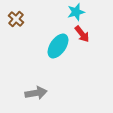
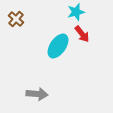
gray arrow: moved 1 px right, 1 px down; rotated 15 degrees clockwise
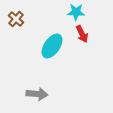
cyan star: rotated 18 degrees clockwise
red arrow: rotated 12 degrees clockwise
cyan ellipse: moved 6 px left
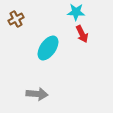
brown cross: rotated 21 degrees clockwise
cyan ellipse: moved 4 px left, 2 px down
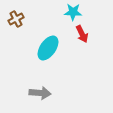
cyan star: moved 3 px left
gray arrow: moved 3 px right, 1 px up
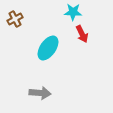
brown cross: moved 1 px left
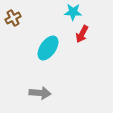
brown cross: moved 2 px left, 1 px up
red arrow: rotated 54 degrees clockwise
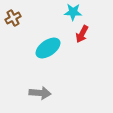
cyan ellipse: rotated 20 degrees clockwise
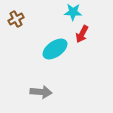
brown cross: moved 3 px right, 1 px down
cyan ellipse: moved 7 px right, 1 px down
gray arrow: moved 1 px right, 1 px up
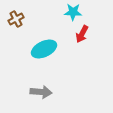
cyan ellipse: moved 11 px left; rotated 10 degrees clockwise
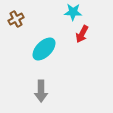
cyan ellipse: rotated 20 degrees counterclockwise
gray arrow: moved 1 px up; rotated 85 degrees clockwise
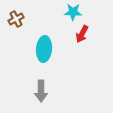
cyan ellipse: rotated 40 degrees counterclockwise
